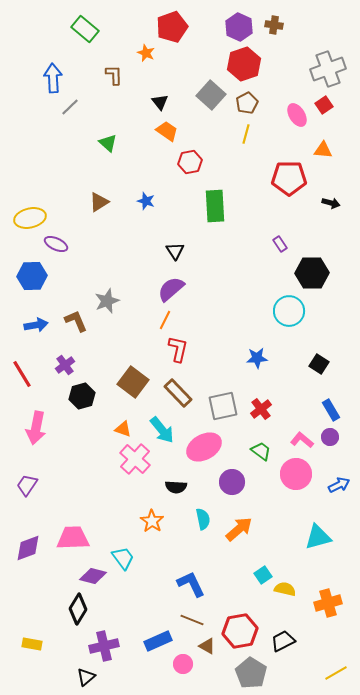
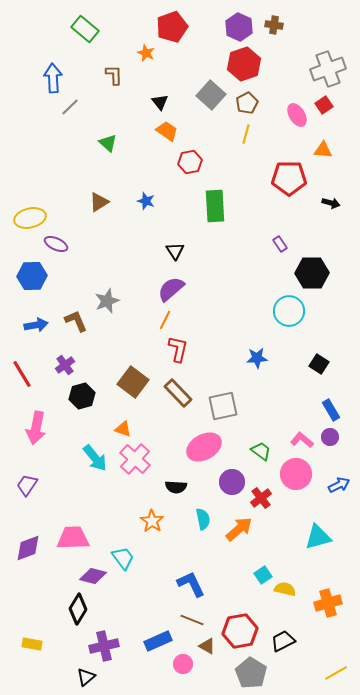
red cross at (261, 409): moved 89 px down
cyan arrow at (162, 430): moved 67 px left, 28 px down
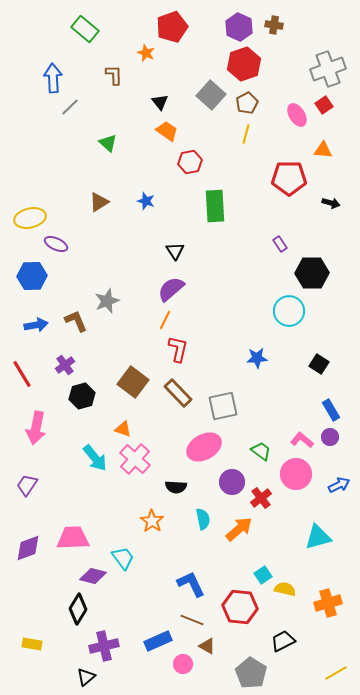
red hexagon at (240, 631): moved 24 px up; rotated 16 degrees clockwise
